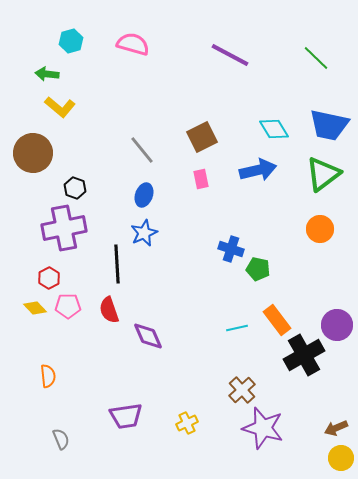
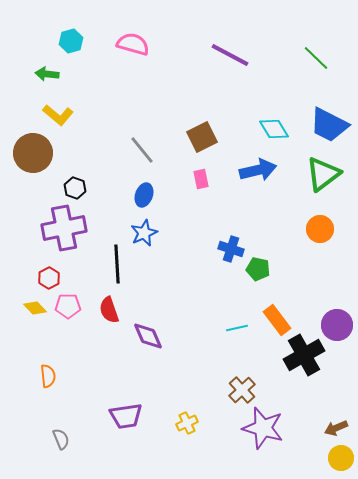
yellow L-shape: moved 2 px left, 8 px down
blue trapezoid: rotated 15 degrees clockwise
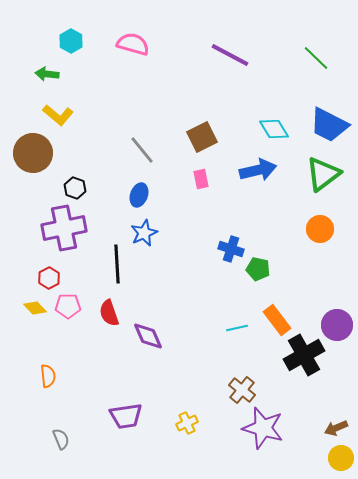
cyan hexagon: rotated 15 degrees counterclockwise
blue ellipse: moved 5 px left
red semicircle: moved 3 px down
brown cross: rotated 8 degrees counterclockwise
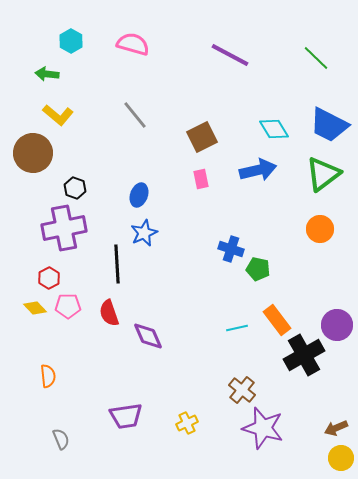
gray line: moved 7 px left, 35 px up
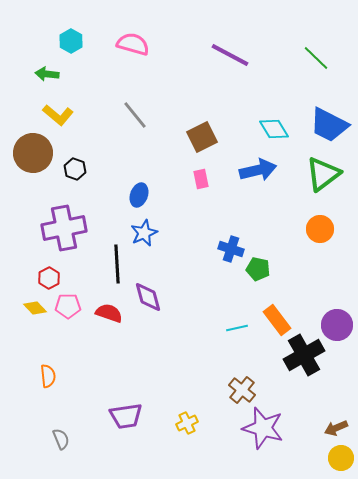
black hexagon: moved 19 px up
red semicircle: rotated 128 degrees clockwise
purple diamond: moved 39 px up; rotated 8 degrees clockwise
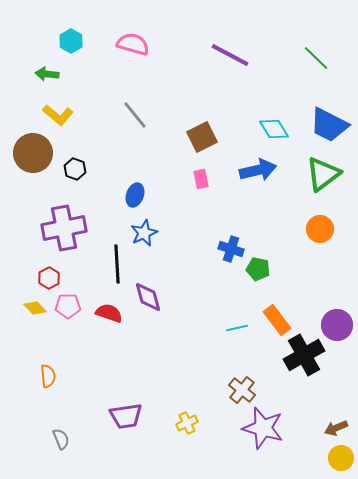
blue ellipse: moved 4 px left
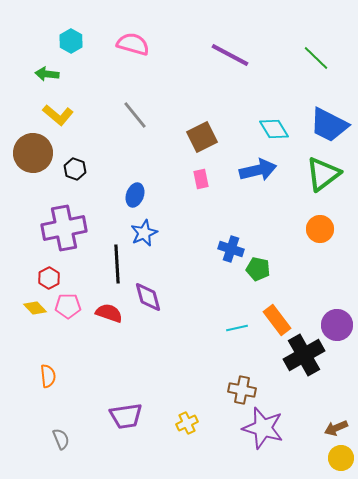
brown cross: rotated 28 degrees counterclockwise
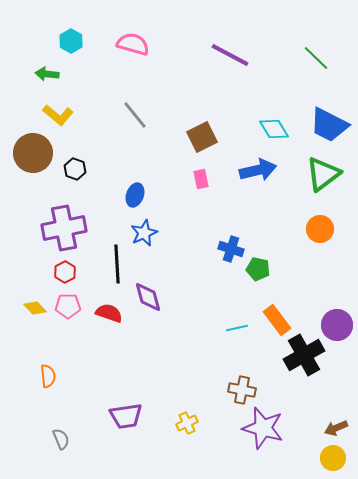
red hexagon: moved 16 px right, 6 px up
yellow circle: moved 8 px left
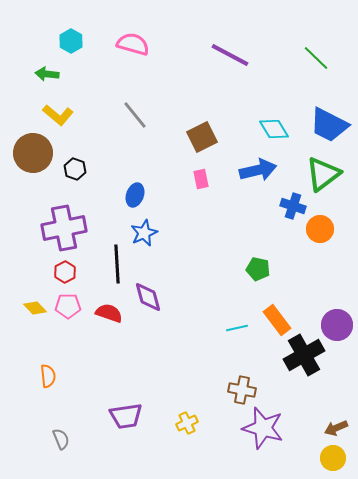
blue cross: moved 62 px right, 43 px up
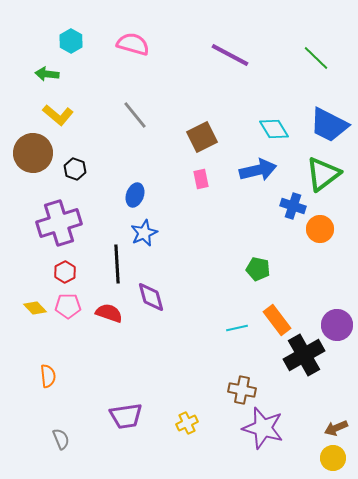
purple cross: moved 5 px left, 5 px up; rotated 6 degrees counterclockwise
purple diamond: moved 3 px right
